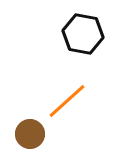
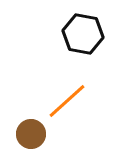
brown circle: moved 1 px right
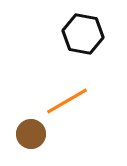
orange line: rotated 12 degrees clockwise
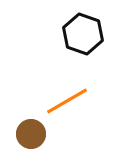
black hexagon: rotated 9 degrees clockwise
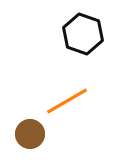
brown circle: moved 1 px left
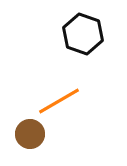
orange line: moved 8 px left
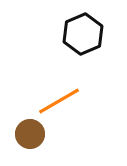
black hexagon: rotated 18 degrees clockwise
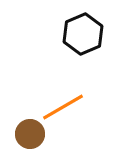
orange line: moved 4 px right, 6 px down
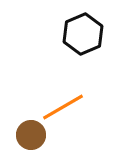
brown circle: moved 1 px right, 1 px down
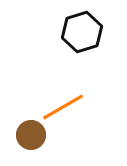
black hexagon: moved 1 px left, 2 px up; rotated 6 degrees clockwise
